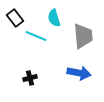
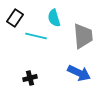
black rectangle: rotated 72 degrees clockwise
cyan line: rotated 10 degrees counterclockwise
blue arrow: rotated 15 degrees clockwise
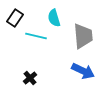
blue arrow: moved 4 px right, 2 px up
black cross: rotated 24 degrees counterclockwise
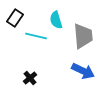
cyan semicircle: moved 2 px right, 2 px down
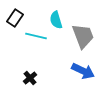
gray trapezoid: rotated 16 degrees counterclockwise
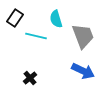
cyan semicircle: moved 1 px up
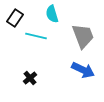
cyan semicircle: moved 4 px left, 5 px up
blue arrow: moved 1 px up
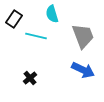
black rectangle: moved 1 px left, 1 px down
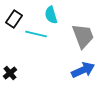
cyan semicircle: moved 1 px left, 1 px down
cyan line: moved 2 px up
blue arrow: rotated 50 degrees counterclockwise
black cross: moved 20 px left, 5 px up
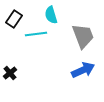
cyan line: rotated 20 degrees counterclockwise
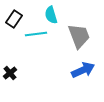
gray trapezoid: moved 4 px left
